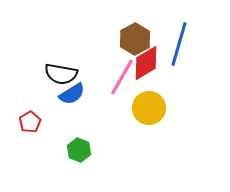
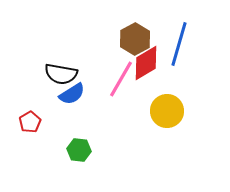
pink line: moved 1 px left, 2 px down
yellow circle: moved 18 px right, 3 px down
green hexagon: rotated 15 degrees counterclockwise
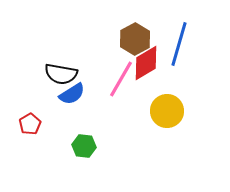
red pentagon: moved 2 px down
green hexagon: moved 5 px right, 4 px up
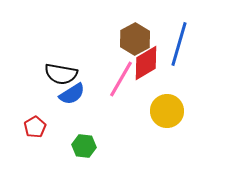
red pentagon: moved 5 px right, 3 px down
